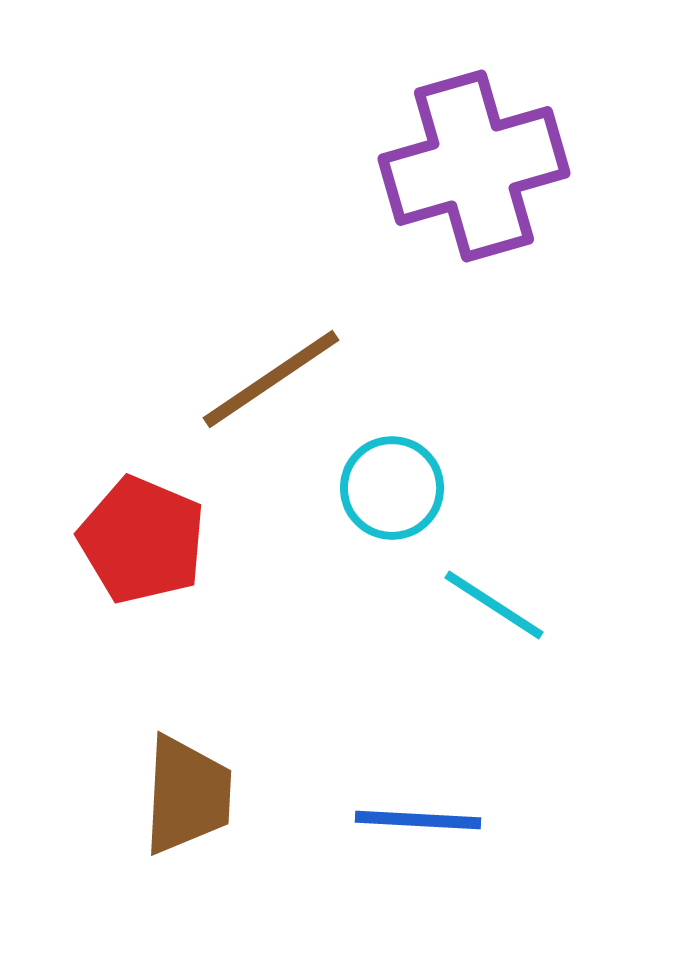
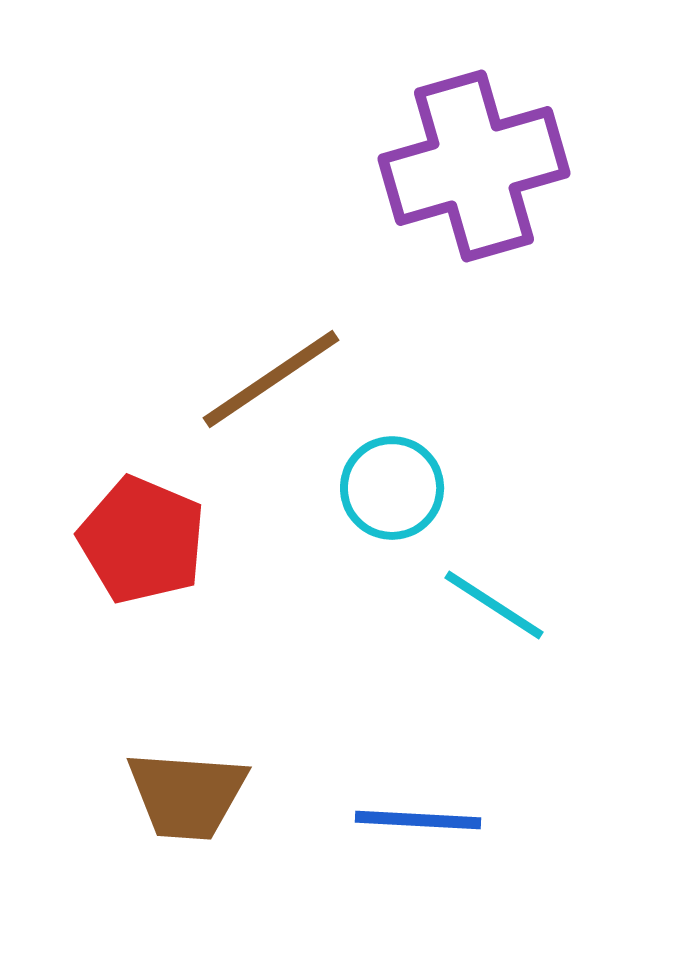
brown trapezoid: rotated 91 degrees clockwise
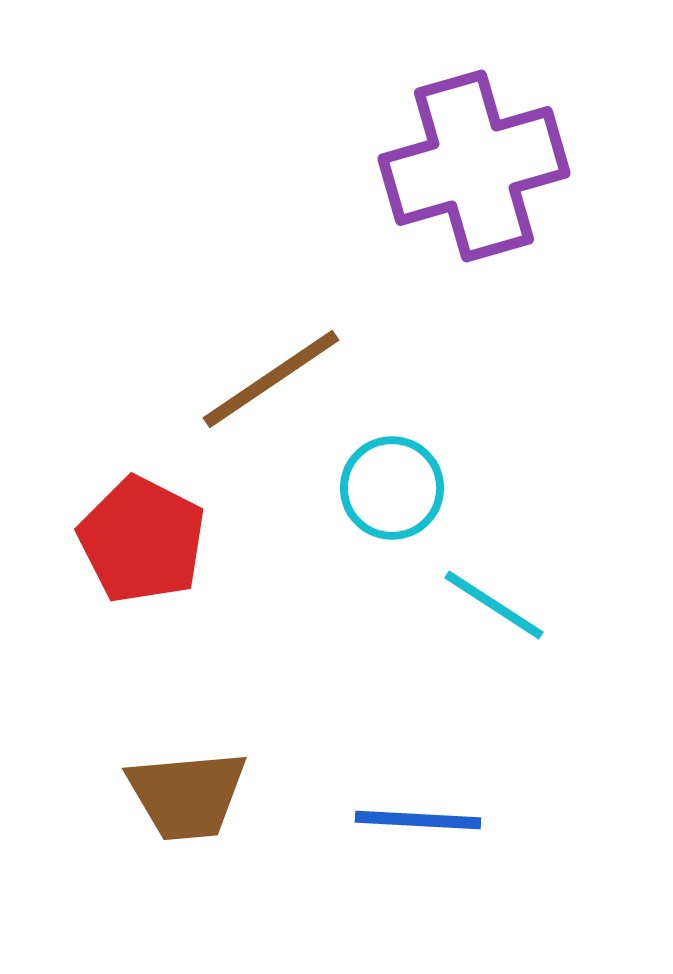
red pentagon: rotated 4 degrees clockwise
brown trapezoid: rotated 9 degrees counterclockwise
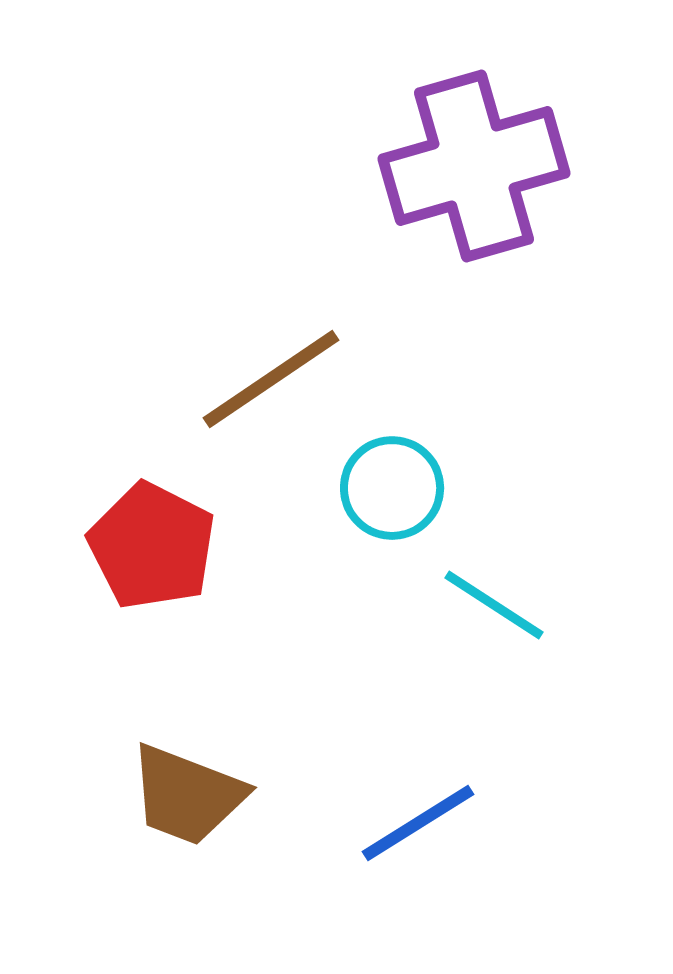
red pentagon: moved 10 px right, 6 px down
brown trapezoid: rotated 26 degrees clockwise
blue line: moved 3 px down; rotated 35 degrees counterclockwise
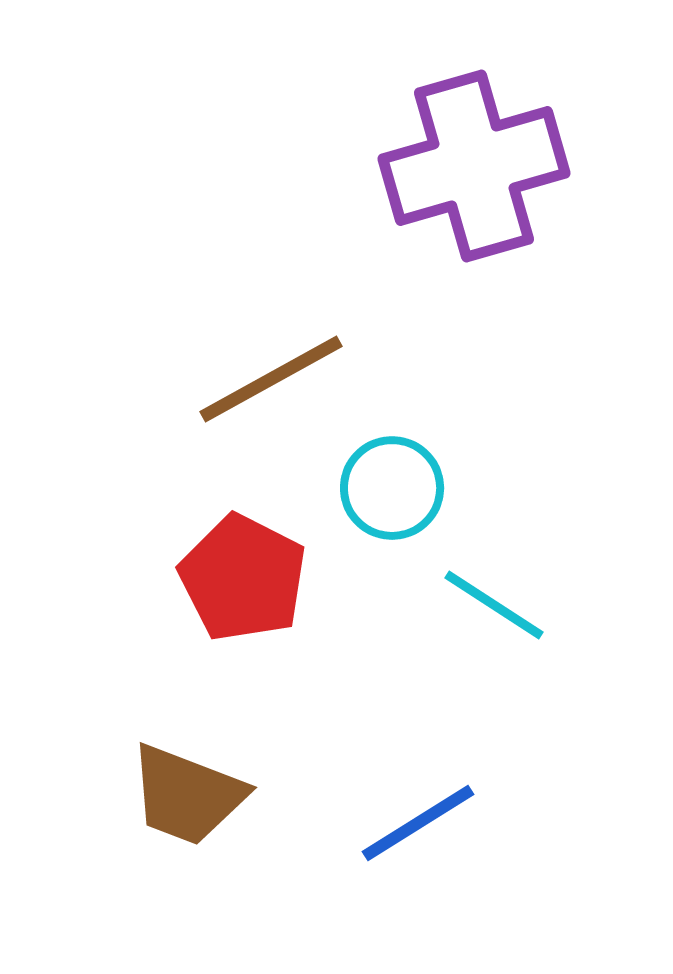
brown line: rotated 5 degrees clockwise
red pentagon: moved 91 px right, 32 px down
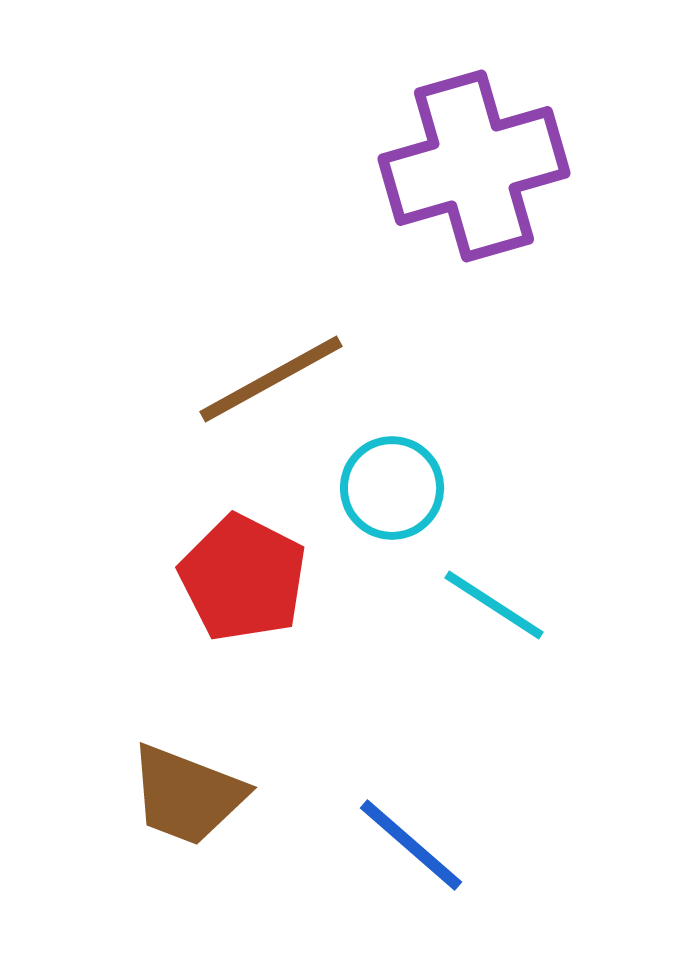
blue line: moved 7 px left, 22 px down; rotated 73 degrees clockwise
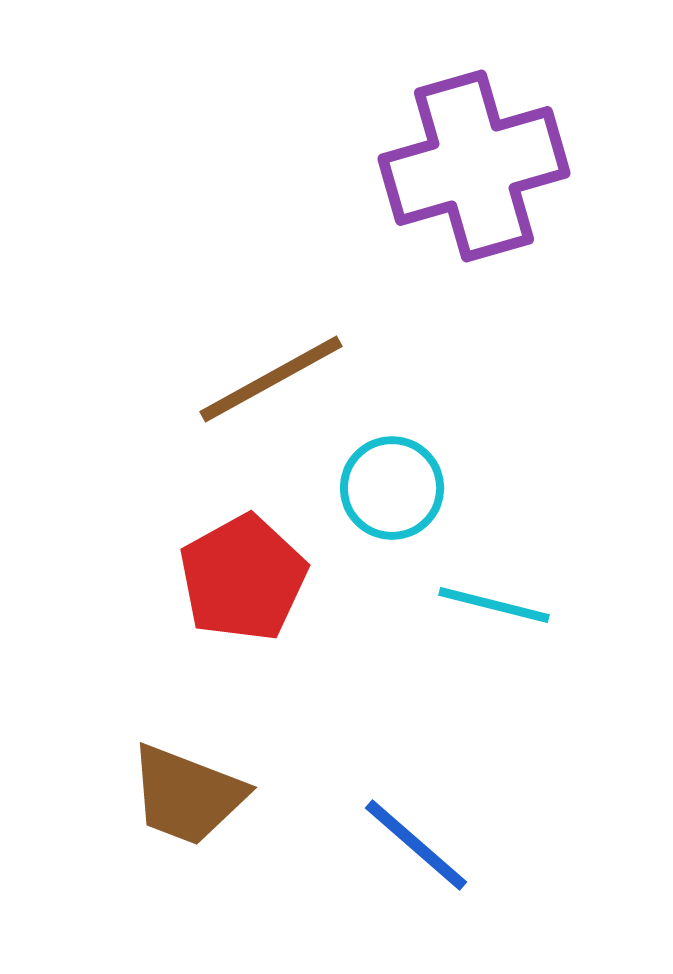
red pentagon: rotated 16 degrees clockwise
cyan line: rotated 19 degrees counterclockwise
blue line: moved 5 px right
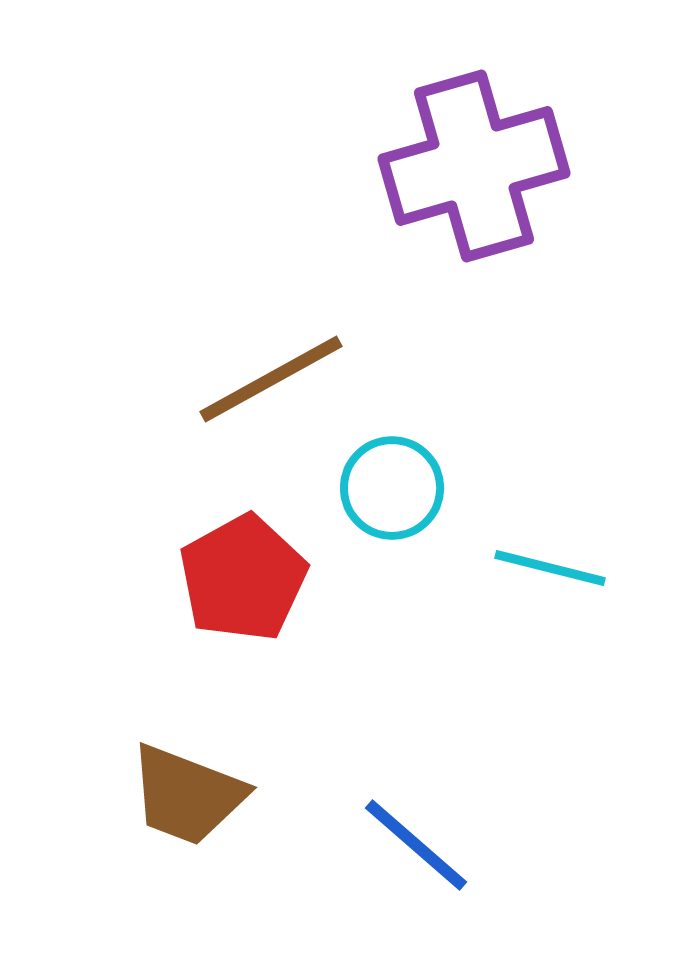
cyan line: moved 56 px right, 37 px up
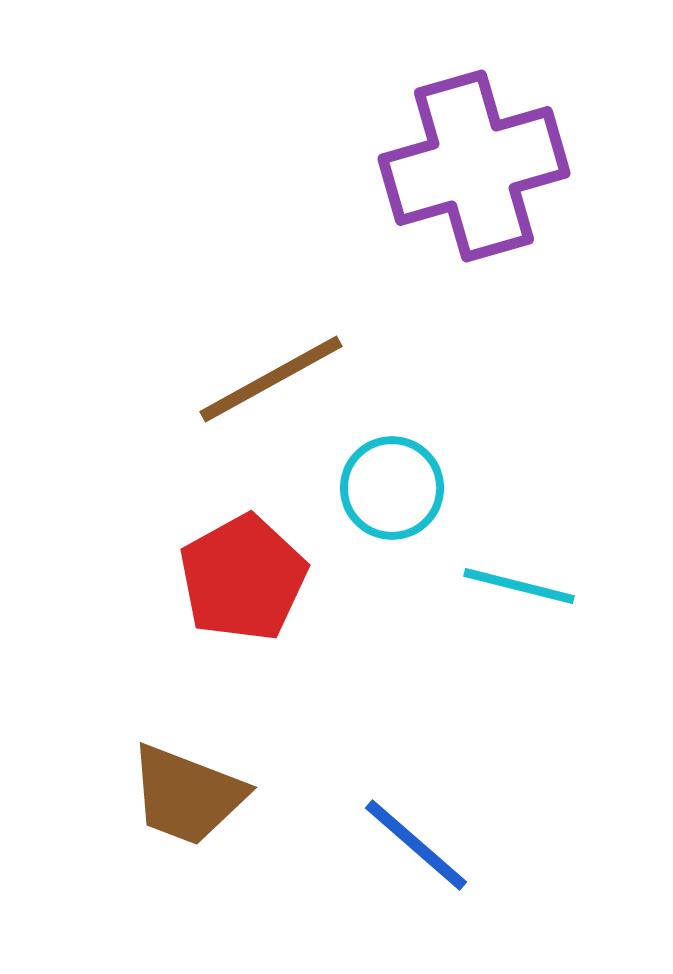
cyan line: moved 31 px left, 18 px down
